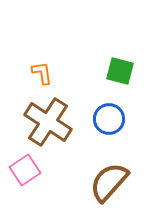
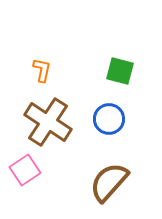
orange L-shape: moved 3 px up; rotated 20 degrees clockwise
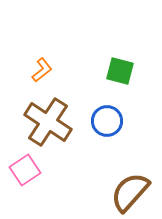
orange L-shape: rotated 40 degrees clockwise
blue circle: moved 2 px left, 2 px down
brown semicircle: moved 21 px right, 10 px down
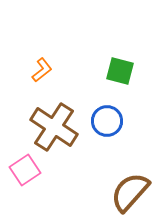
brown cross: moved 6 px right, 5 px down
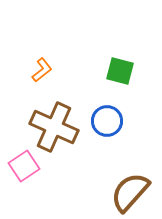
brown cross: rotated 9 degrees counterclockwise
pink square: moved 1 px left, 4 px up
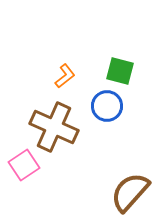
orange L-shape: moved 23 px right, 6 px down
blue circle: moved 15 px up
pink square: moved 1 px up
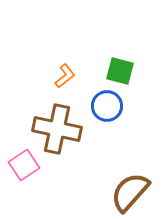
brown cross: moved 3 px right, 2 px down; rotated 12 degrees counterclockwise
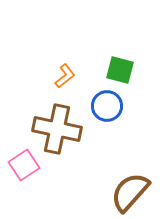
green square: moved 1 px up
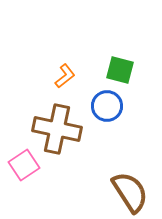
brown semicircle: rotated 105 degrees clockwise
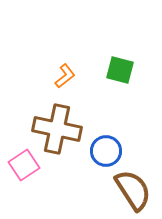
blue circle: moved 1 px left, 45 px down
brown semicircle: moved 3 px right, 2 px up
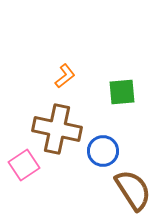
green square: moved 2 px right, 22 px down; rotated 20 degrees counterclockwise
blue circle: moved 3 px left
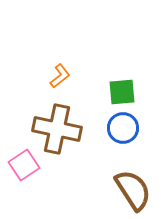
orange L-shape: moved 5 px left
blue circle: moved 20 px right, 23 px up
